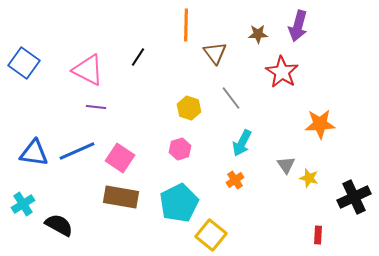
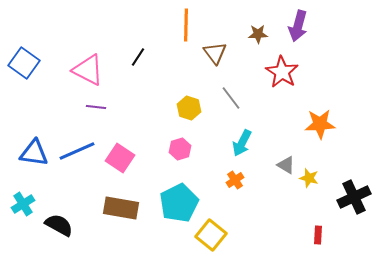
gray triangle: rotated 24 degrees counterclockwise
brown rectangle: moved 11 px down
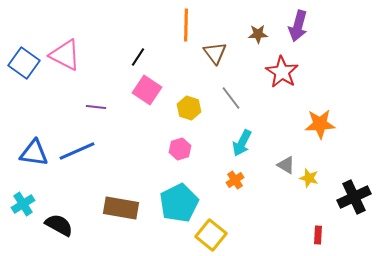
pink triangle: moved 23 px left, 15 px up
pink square: moved 27 px right, 68 px up
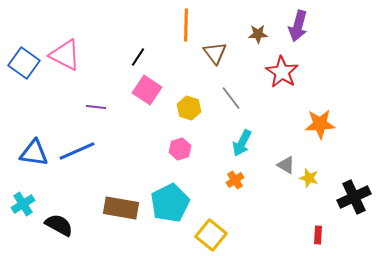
cyan pentagon: moved 9 px left
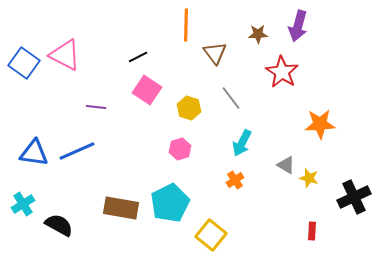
black line: rotated 30 degrees clockwise
red rectangle: moved 6 px left, 4 px up
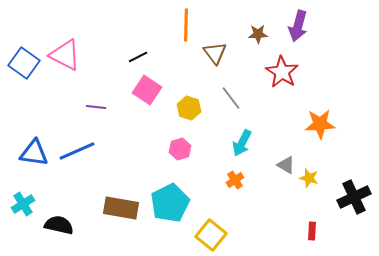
black semicircle: rotated 16 degrees counterclockwise
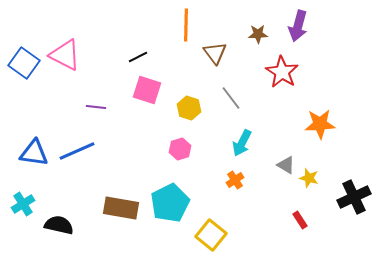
pink square: rotated 16 degrees counterclockwise
red rectangle: moved 12 px left, 11 px up; rotated 36 degrees counterclockwise
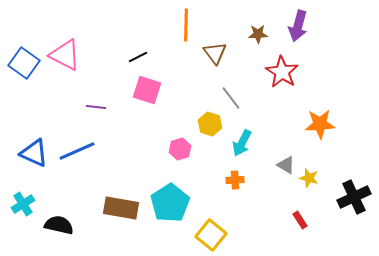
yellow hexagon: moved 21 px right, 16 px down
blue triangle: rotated 16 degrees clockwise
orange cross: rotated 30 degrees clockwise
cyan pentagon: rotated 6 degrees counterclockwise
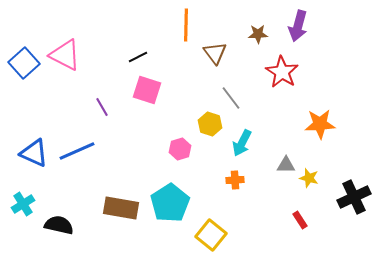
blue square: rotated 12 degrees clockwise
purple line: moved 6 px right; rotated 54 degrees clockwise
gray triangle: rotated 30 degrees counterclockwise
